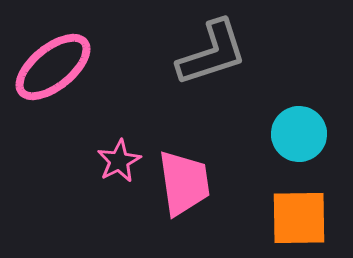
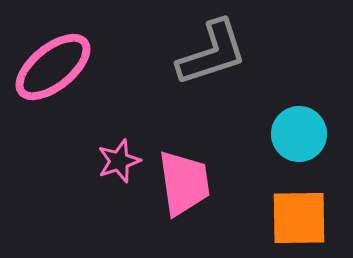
pink star: rotated 9 degrees clockwise
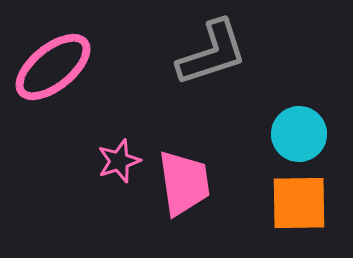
orange square: moved 15 px up
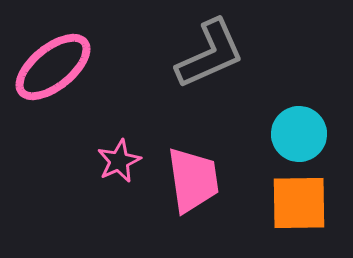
gray L-shape: moved 2 px left, 1 px down; rotated 6 degrees counterclockwise
pink star: rotated 6 degrees counterclockwise
pink trapezoid: moved 9 px right, 3 px up
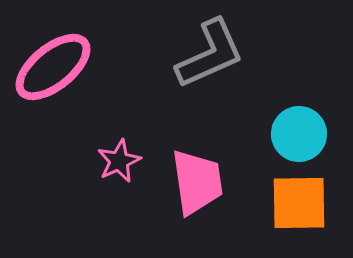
pink trapezoid: moved 4 px right, 2 px down
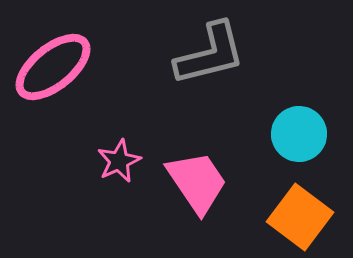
gray L-shape: rotated 10 degrees clockwise
pink trapezoid: rotated 26 degrees counterclockwise
orange square: moved 1 px right, 14 px down; rotated 38 degrees clockwise
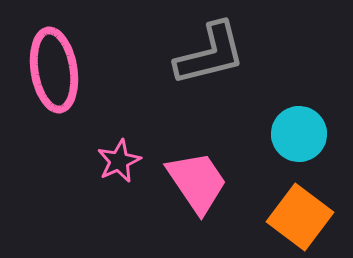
pink ellipse: moved 1 px right, 3 px down; rotated 60 degrees counterclockwise
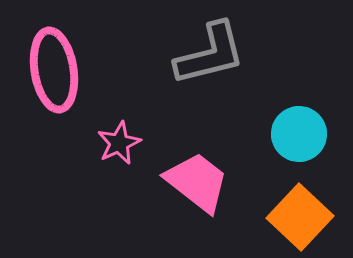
pink star: moved 18 px up
pink trapezoid: rotated 18 degrees counterclockwise
orange square: rotated 6 degrees clockwise
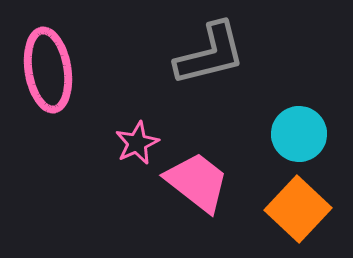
pink ellipse: moved 6 px left
pink star: moved 18 px right
orange square: moved 2 px left, 8 px up
